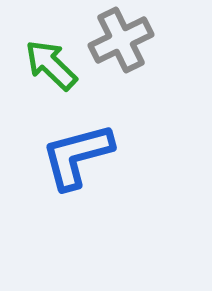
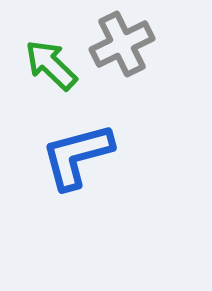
gray cross: moved 1 px right, 4 px down
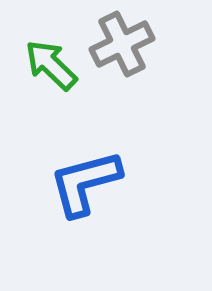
blue L-shape: moved 8 px right, 27 px down
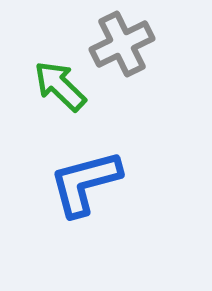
green arrow: moved 9 px right, 21 px down
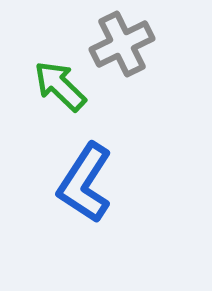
blue L-shape: rotated 42 degrees counterclockwise
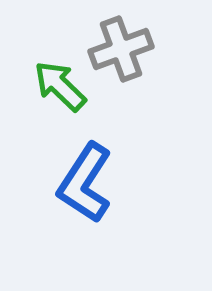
gray cross: moved 1 px left, 5 px down; rotated 6 degrees clockwise
